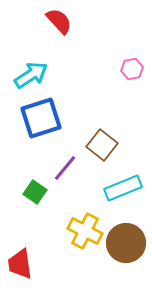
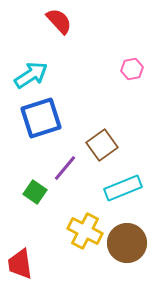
brown square: rotated 16 degrees clockwise
brown circle: moved 1 px right
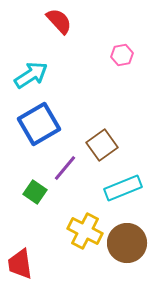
pink hexagon: moved 10 px left, 14 px up
blue square: moved 2 px left, 6 px down; rotated 12 degrees counterclockwise
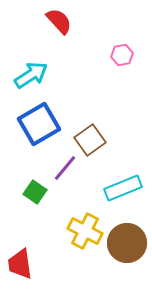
brown square: moved 12 px left, 5 px up
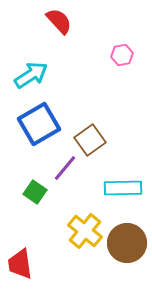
cyan rectangle: rotated 21 degrees clockwise
yellow cross: rotated 12 degrees clockwise
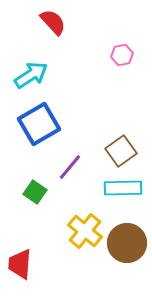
red semicircle: moved 6 px left, 1 px down
brown square: moved 31 px right, 11 px down
purple line: moved 5 px right, 1 px up
red trapezoid: rotated 12 degrees clockwise
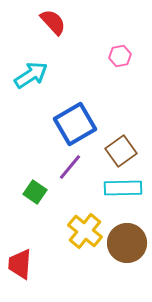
pink hexagon: moved 2 px left, 1 px down
blue square: moved 36 px right
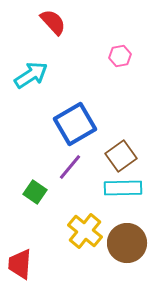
brown square: moved 5 px down
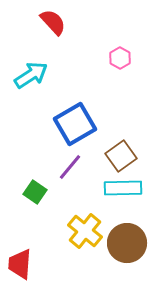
pink hexagon: moved 2 px down; rotated 20 degrees counterclockwise
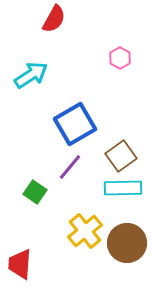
red semicircle: moved 1 px right, 3 px up; rotated 72 degrees clockwise
yellow cross: rotated 12 degrees clockwise
